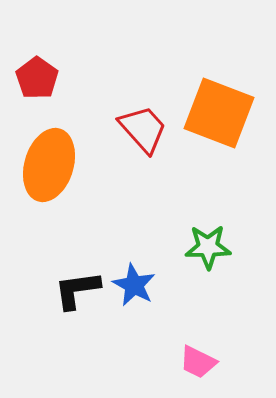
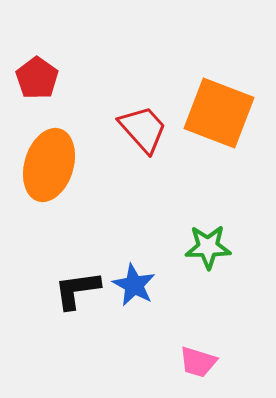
pink trapezoid: rotated 9 degrees counterclockwise
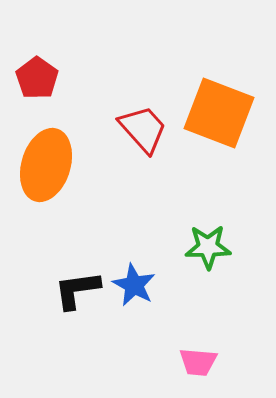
orange ellipse: moved 3 px left
pink trapezoid: rotated 12 degrees counterclockwise
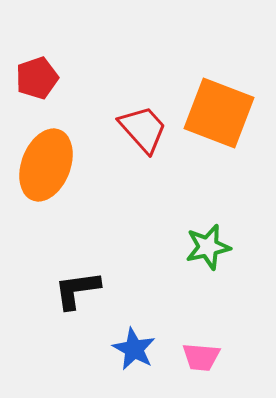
red pentagon: rotated 18 degrees clockwise
orange ellipse: rotated 4 degrees clockwise
green star: rotated 12 degrees counterclockwise
blue star: moved 64 px down
pink trapezoid: moved 3 px right, 5 px up
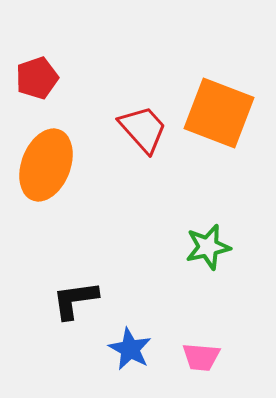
black L-shape: moved 2 px left, 10 px down
blue star: moved 4 px left
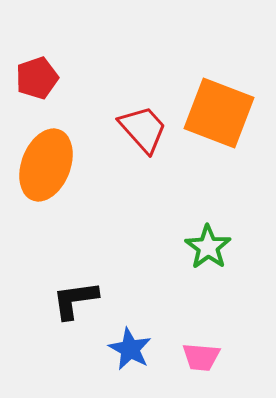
green star: rotated 24 degrees counterclockwise
